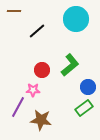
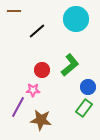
green rectangle: rotated 18 degrees counterclockwise
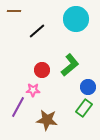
brown star: moved 6 px right
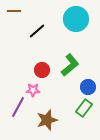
brown star: rotated 25 degrees counterclockwise
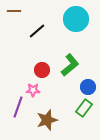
purple line: rotated 10 degrees counterclockwise
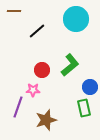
blue circle: moved 2 px right
green rectangle: rotated 48 degrees counterclockwise
brown star: moved 1 px left
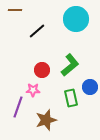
brown line: moved 1 px right, 1 px up
green rectangle: moved 13 px left, 10 px up
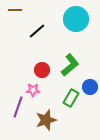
green rectangle: rotated 42 degrees clockwise
